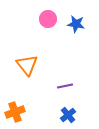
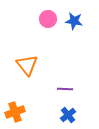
blue star: moved 2 px left, 3 px up
purple line: moved 3 px down; rotated 14 degrees clockwise
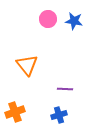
blue cross: moved 9 px left; rotated 21 degrees clockwise
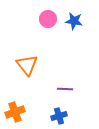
blue cross: moved 1 px down
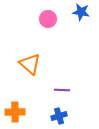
blue star: moved 7 px right, 9 px up
orange triangle: moved 3 px right, 1 px up; rotated 10 degrees counterclockwise
purple line: moved 3 px left, 1 px down
orange cross: rotated 18 degrees clockwise
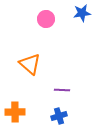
blue star: moved 1 px right, 1 px down; rotated 18 degrees counterclockwise
pink circle: moved 2 px left
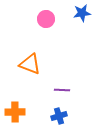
orange triangle: rotated 20 degrees counterclockwise
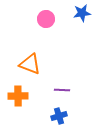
orange cross: moved 3 px right, 16 px up
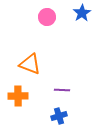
blue star: rotated 24 degrees counterclockwise
pink circle: moved 1 px right, 2 px up
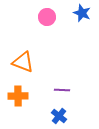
blue star: rotated 18 degrees counterclockwise
orange triangle: moved 7 px left, 2 px up
blue cross: rotated 35 degrees counterclockwise
